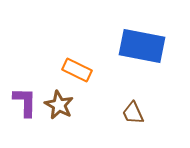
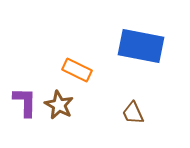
blue rectangle: moved 1 px left
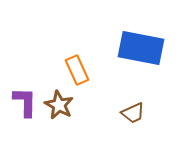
blue rectangle: moved 2 px down
orange rectangle: rotated 40 degrees clockwise
brown trapezoid: rotated 90 degrees counterclockwise
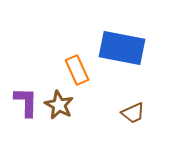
blue rectangle: moved 19 px left
purple L-shape: moved 1 px right
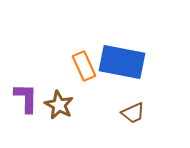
blue rectangle: moved 14 px down
orange rectangle: moved 7 px right, 4 px up
purple L-shape: moved 4 px up
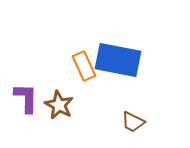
blue rectangle: moved 4 px left, 2 px up
brown trapezoid: moved 9 px down; rotated 50 degrees clockwise
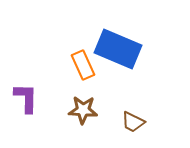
blue rectangle: moved 11 px up; rotated 12 degrees clockwise
orange rectangle: moved 1 px left, 1 px up
brown star: moved 24 px right, 5 px down; rotated 24 degrees counterclockwise
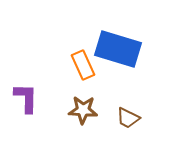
blue rectangle: rotated 6 degrees counterclockwise
brown trapezoid: moved 5 px left, 4 px up
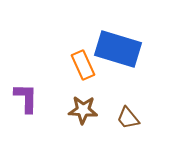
brown trapezoid: rotated 25 degrees clockwise
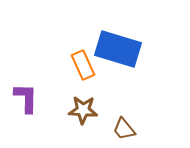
brown trapezoid: moved 4 px left, 11 px down
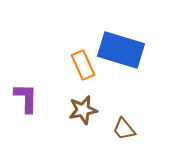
blue rectangle: moved 3 px right, 1 px down
brown star: rotated 16 degrees counterclockwise
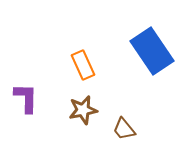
blue rectangle: moved 31 px right, 1 px down; rotated 39 degrees clockwise
